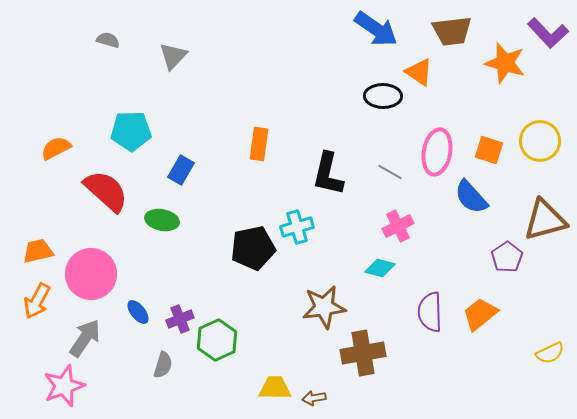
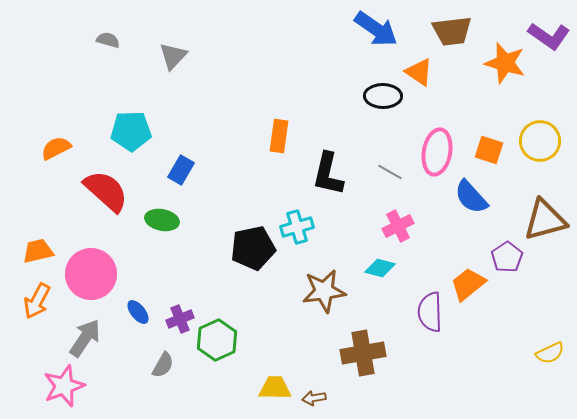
purple L-shape at (548, 33): moved 1 px right, 3 px down; rotated 12 degrees counterclockwise
orange rectangle at (259, 144): moved 20 px right, 8 px up
brown star at (324, 307): moved 16 px up
orange trapezoid at (480, 314): moved 12 px left, 30 px up
gray semicircle at (163, 365): rotated 12 degrees clockwise
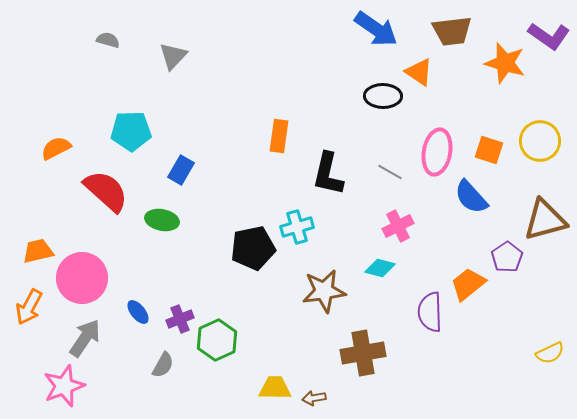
pink circle at (91, 274): moved 9 px left, 4 px down
orange arrow at (37, 301): moved 8 px left, 6 px down
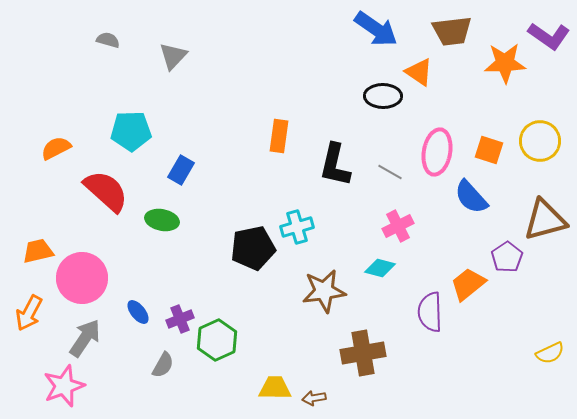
orange star at (505, 63): rotated 18 degrees counterclockwise
black L-shape at (328, 174): moved 7 px right, 9 px up
orange arrow at (29, 307): moved 6 px down
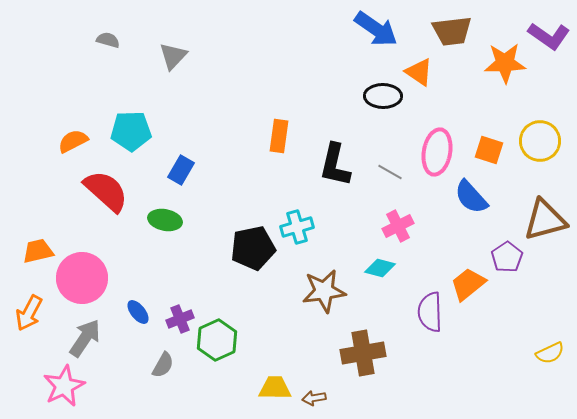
orange semicircle at (56, 148): moved 17 px right, 7 px up
green ellipse at (162, 220): moved 3 px right
pink star at (64, 386): rotated 6 degrees counterclockwise
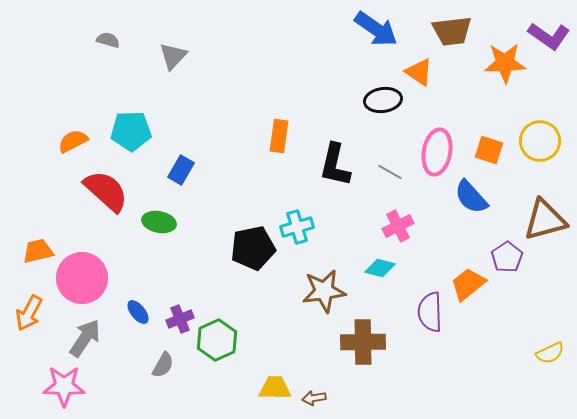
black ellipse at (383, 96): moved 4 px down; rotated 9 degrees counterclockwise
green ellipse at (165, 220): moved 6 px left, 2 px down
brown cross at (363, 353): moved 11 px up; rotated 9 degrees clockwise
pink star at (64, 386): rotated 27 degrees clockwise
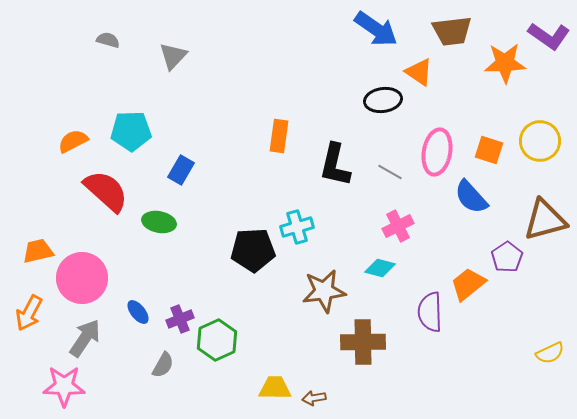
black pentagon at (253, 248): moved 2 px down; rotated 9 degrees clockwise
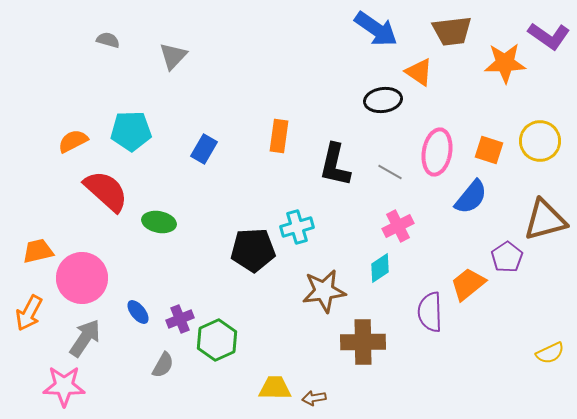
blue rectangle at (181, 170): moved 23 px right, 21 px up
blue semicircle at (471, 197): rotated 99 degrees counterclockwise
cyan diamond at (380, 268): rotated 48 degrees counterclockwise
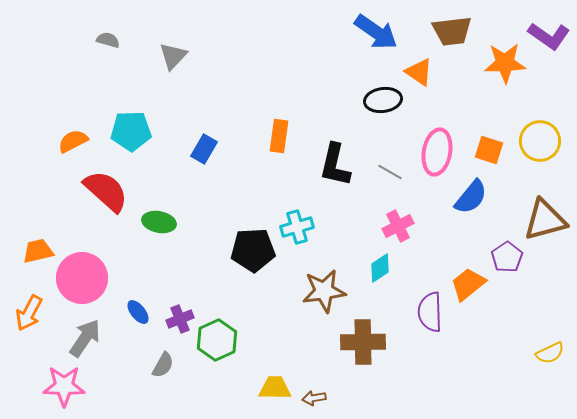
blue arrow at (376, 29): moved 3 px down
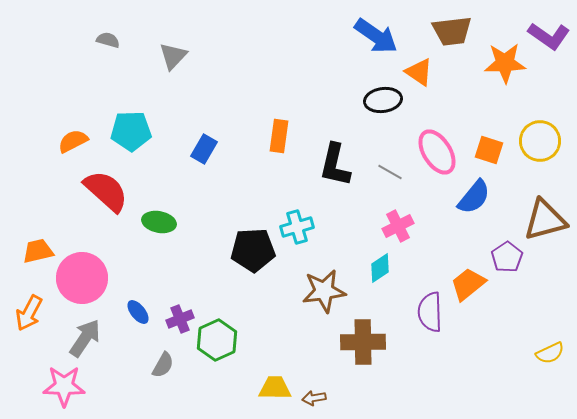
blue arrow at (376, 32): moved 4 px down
pink ellipse at (437, 152): rotated 42 degrees counterclockwise
blue semicircle at (471, 197): moved 3 px right
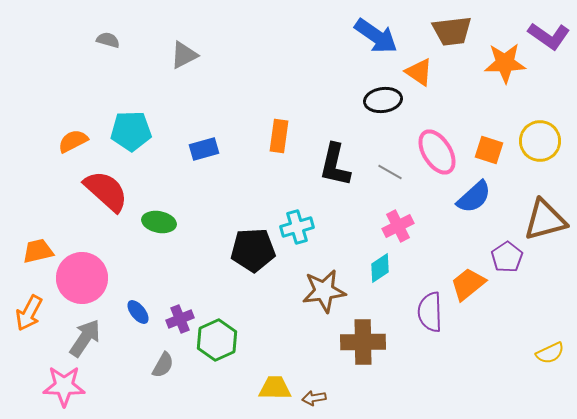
gray triangle at (173, 56): moved 11 px right, 1 px up; rotated 20 degrees clockwise
blue rectangle at (204, 149): rotated 44 degrees clockwise
blue semicircle at (474, 197): rotated 9 degrees clockwise
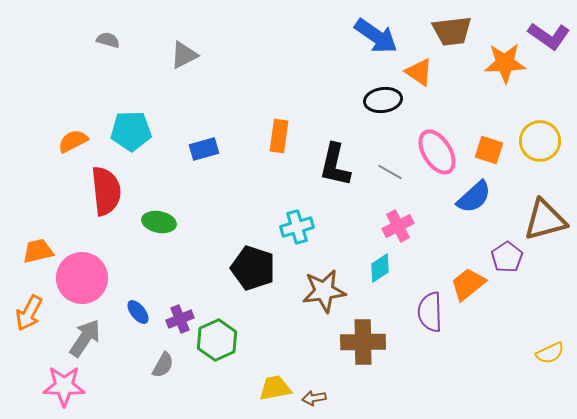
red semicircle at (106, 191): rotated 42 degrees clockwise
black pentagon at (253, 250): moved 18 px down; rotated 21 degrees clockwise
yellow trapezoid at (275, 388): rotated 12 degrees counterclockwise
